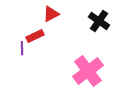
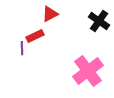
red triangle: moved 1 px left
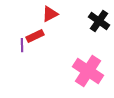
purple line: moved 3 px up
pink cross: rotated 20 degrees counterclockwise
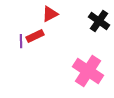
purple line: moved 1 px left, 4 px up
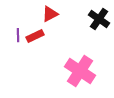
black cross: moved 2 px up
purple line: moved 3 px left, 6 px up
pink cross: moved 8 px left
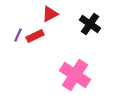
black cross: moved 9 px left, 5 px down
purple line: rotated 24 degrees clockwise
pink cross: moved 5 px left, 4 px down
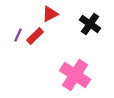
red rectangle: rotated 18 degrees counterclockwise
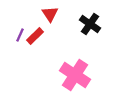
red triangle: rotated 36 degrees counterclockwise
purple line: moved 2 px right
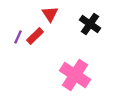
purple line: moved 2 px left, 2 px down
